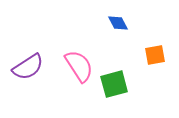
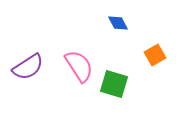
orange square: rotated 20 degrees counterclockwise
green square: rotated 32 degrees clockwise
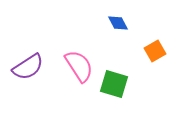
orange square: moved 4 px up
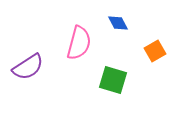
pink semicircle: moved 23 px up; rotated 48 degrees clockwise
green square: moved 1 px left, 4 px up
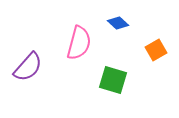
blue diamond: rotated 20 degrees counterclockwise
orange square: moved 1 px right, 1 px up
purple semicircle: rotated 16 degrees counterclockwise
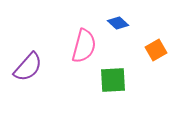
pink semicircle: moved 5 px right, 3 px down
green square: rotated 20 degrees counterclockwise
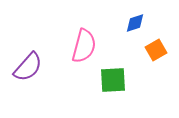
blue diamond: moved 17 px right; rotated 60 degrees counterclockwise
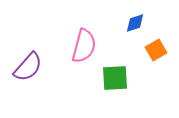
green square: moved 2 px right, 2 px up
